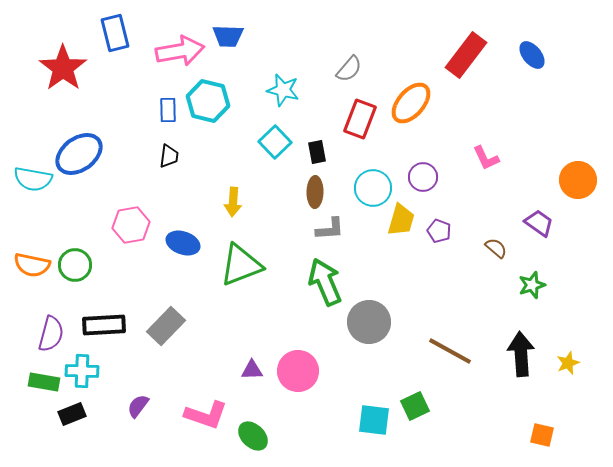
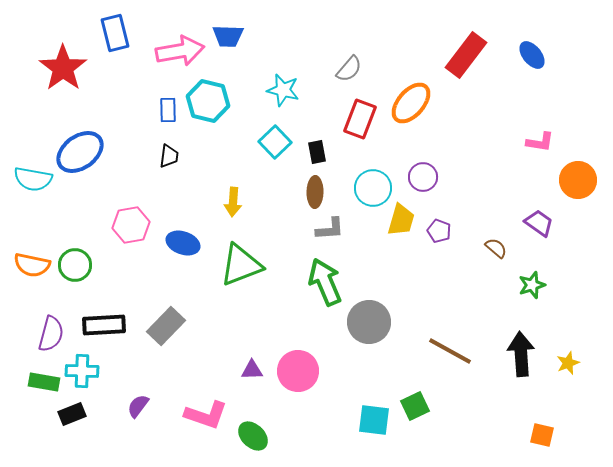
blue ellipse at (79, 154): moved 1 px right, 2 px up
pink L-shape at (486, 158): moved 54 px right, 16 px up; rotated 56 degrees counterclockwise
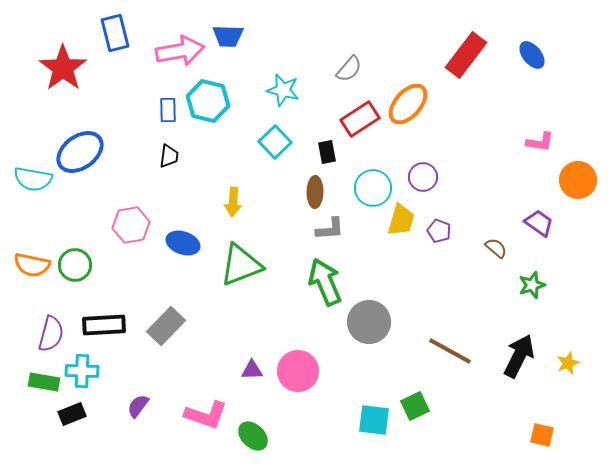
orange ellipse at (411, 103): moved 3 px left, 1 px down
red rectangle at (360, 119): rotated 36 degrees clockwise
black rectangle at (317, 152): moved 10 px right
black arrow at (521, 354): moved 2 px left, 2 px down; rotated 30 degrees clockwise
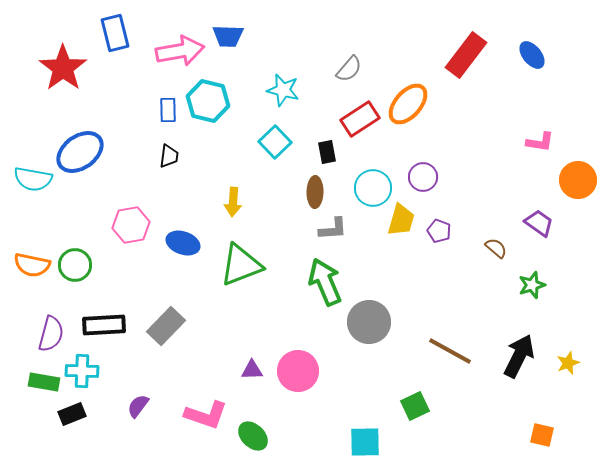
gray L-shape at (330, 229): moved 3 px right
cyan square at (374, 420): moved 9 px left, 22 px down; rotated 8 degrees counterclockwise
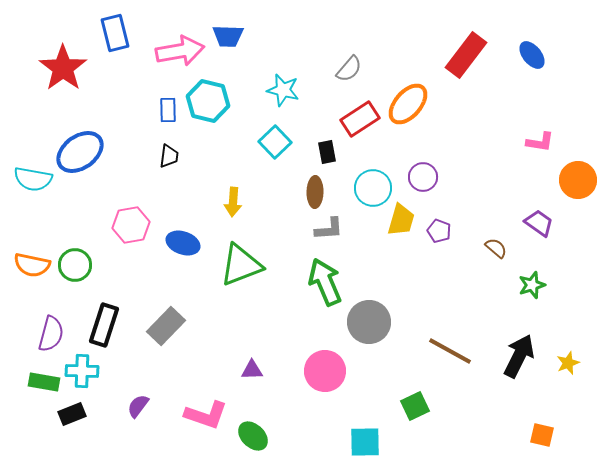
gray L-shape at (333, 229): moved 4 px left
black rectangle at (104, 325): rotated 69 degrees counterclockwise
pink circle at (298, 371): moved 27 px right
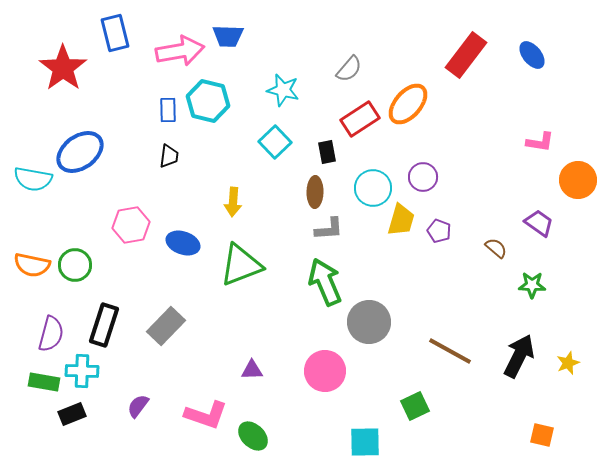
green star at (532, 285): rotated 20 degrees clockwise
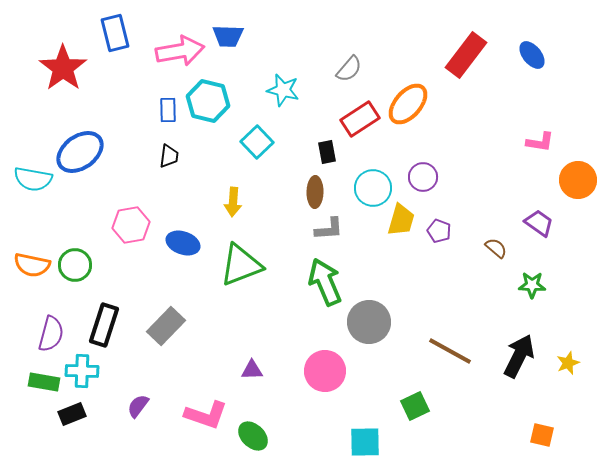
cyan square at (275, 142): moved 18 px left
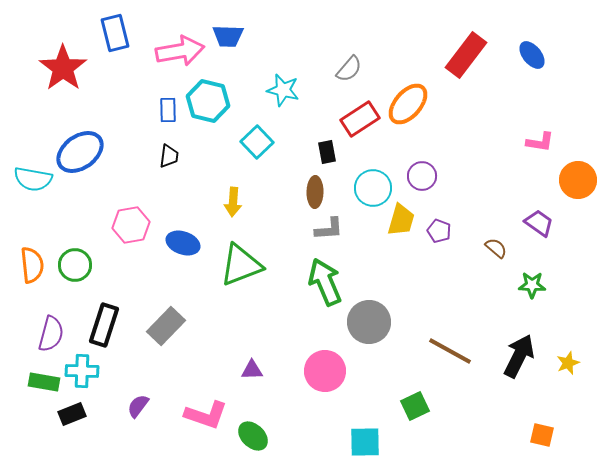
purple circle at (423, 177): moved 1 px left, 1 px up
orange semicircle at (32, 265): rotated 108 degrees counterclockwise
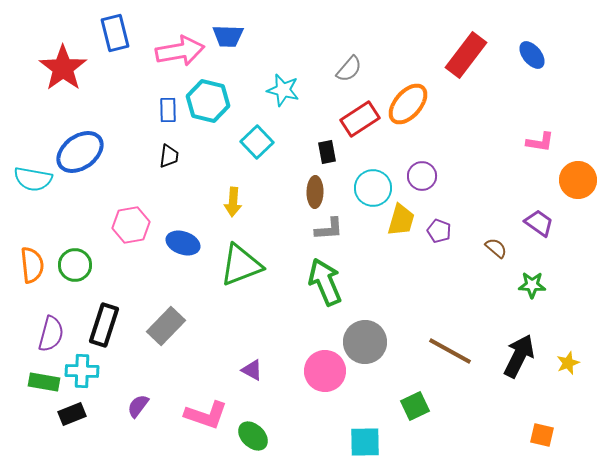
gray circle at (369, 322): moved 4 px left, 20 px down
purple triangle at (252, 370): rotated 30 degrees clockwise
